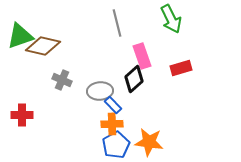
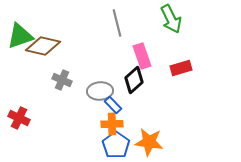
black diamond: moved 1 px down
red cross: moved 3 px left, 3 px down; rotated 25 degrees clockwise
blue pentagon: rotated 8 degrees counterclockwise
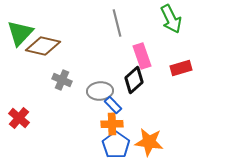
green triangle: moved 3 px up; rotated 28 degrees counterclockwise
red cross: rotated 15 degrees clockwise
